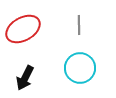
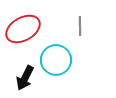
gray line: moved 1 px right, 1 px down
cyan circle: moved 24 px left, 8 px up
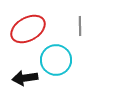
red ellipse: moved 5 px right
black arrow: rotated 55 degrees clockwise
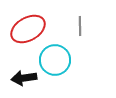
cyan circle: moved 1 px left
black arrow: moved 1 px left
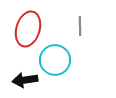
red ellipse: rotated 44 degrees counterclockwise
black arrow: moved 1 px right, 2 px down
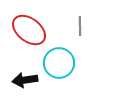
red ellipse: moved 1 px right, 1 px down; rotated 68 degrees counterclockwise
cyan circle: moved 4 px right, 3 px down
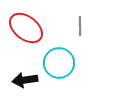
red ellipse: moved 3 px left, 2 px up
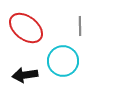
cyan circle: moved 4 px right, 2 px up
black arrow: moved 5 px up
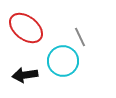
gray line: moved 11 px down; rotated 24 degrees counterclockwise
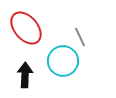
red ellipse: rotated 12 degrees clockwise
black arrow: rotated 100 degrees clockwise
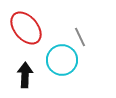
cyan circle: moved 1 px left, 1 px up
